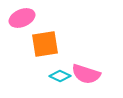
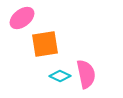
pink ellipse: rotated 15 degrees counterclockwise
pink semicircle: rotated 120 degrees counterclockwise
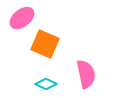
orange square: rotated 32 degrees clockwise
cyan diamond: moved 14 px left, 8 px down
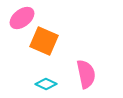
orange square: moved 1 px left, 3 px up
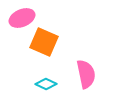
pink ellipse: rotated 15 degrees clockwise
orange square: moved 1 px down
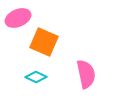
pink ellipse: moved 4 px left
cyan diamond: moved 10 px left, 7 px up
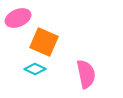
cyan diamond: moved 1 px left, 8 px up
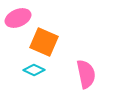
cyan diamond: moved 1 px left, 1 px down
